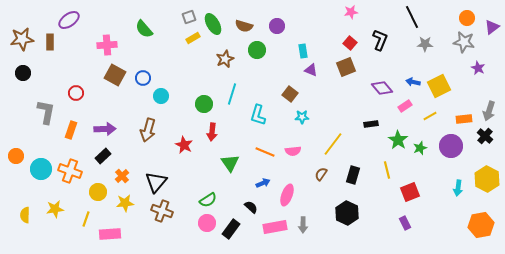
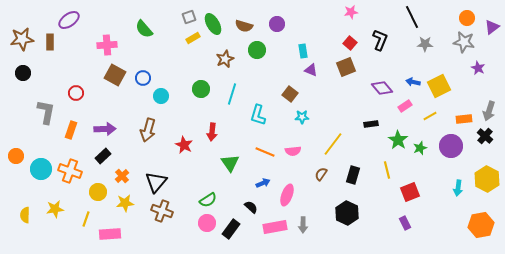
purple circle at (277, 26): moved 2 px up
green circle at (204, 104): moved 3 px left, 15 px up
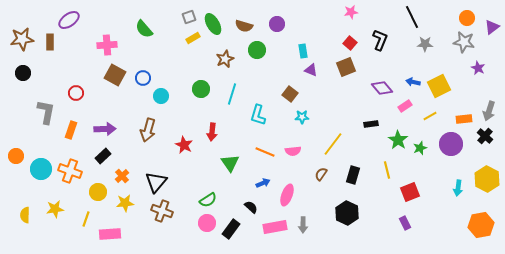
purple circle at (451, 146): moved 2 px up
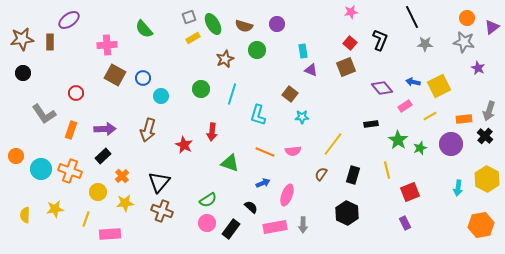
gray L-shape at (46, 112): moved 2 px left, 2 px down; rotated 135 degrees clockwise
green triangle at (230, 163): rotated 36 degrees counterclockwise
black triangle at (156, 182): moved 3 px right
